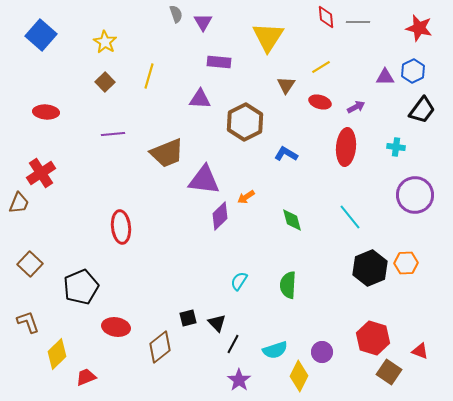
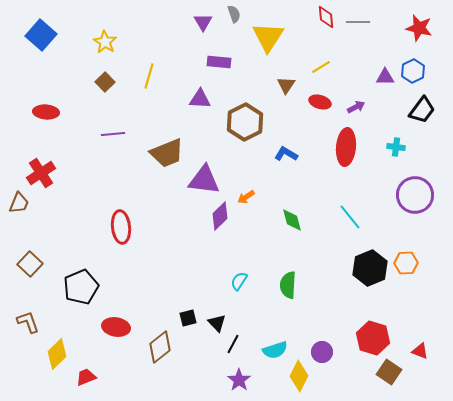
gray semicircle at (176, 14): moved 58 px right
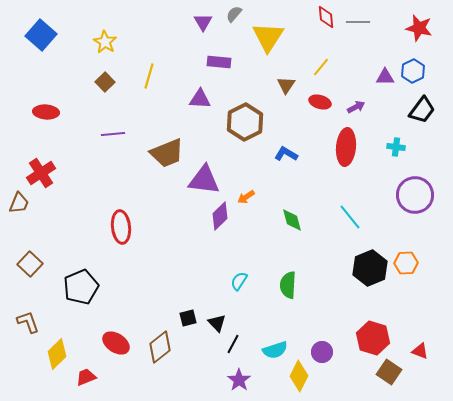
gray semicircle at (234, 14): rotated 120 degrees counterclockwise
yellow line at (321, 67): rotated 18 degrees counterclockwise
red ellipse at (116, 327): moved 16 px down; rotated 24 degrees clockwise
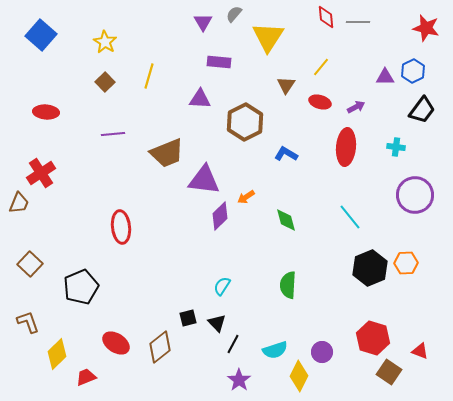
red star at (419, 28): moved 7 px right
green diamond at (292, 220): moved 6 px left
cyan semicircle at (239, 281): moved 17 px left, 5 px down
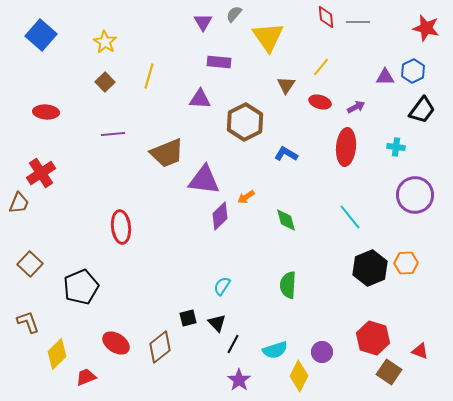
yellow triangle at (268, 37): rotated 8 degrees counterclockwise
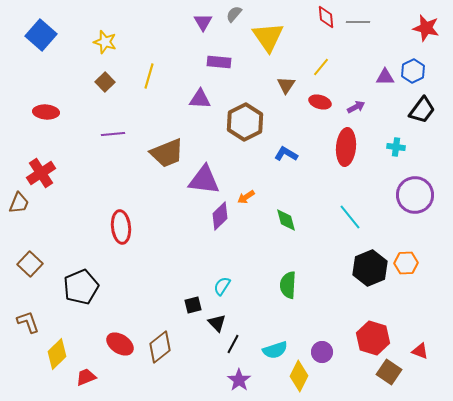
yellow star at (105, 42): rotated 15 degrees counterclockwise
black square at (188, 318): moved 5 px right, 13 px up
red ellipse at (116, 343): moved 4 px right, 1 px down
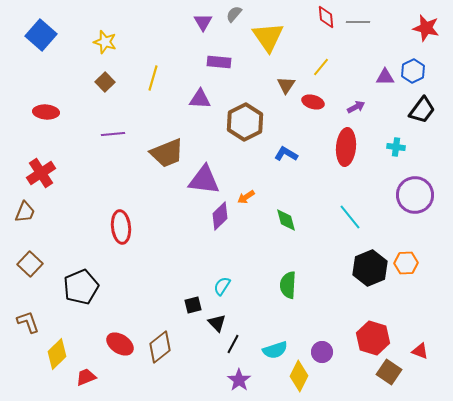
yellow line at (149, 76): moved 4 px right, 2 px down
red ellipse at (320, 102): moved 7 px left
brown trapezoid at (19, 203): moved 6 px right, 9 px down
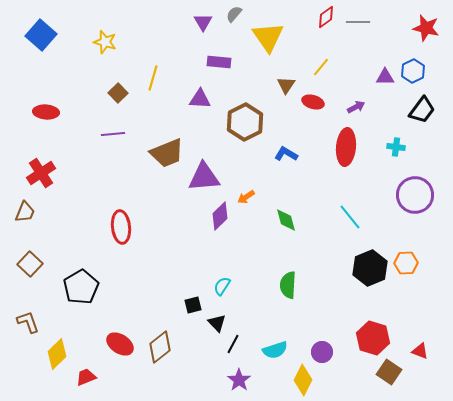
red diamond at (326, 17): rotated 60 degrees clockwise
brown square at (105, 82): moved 13 px right, 11 px down
purple triangle at (204, 180): moved 3 px up; rotated 12 degrees counterclockwise
black pentagon at (81, 287): rotated 8 degrees counterclockwise
yellow diamond at (299, 376): moved 4 px right, 4 px down
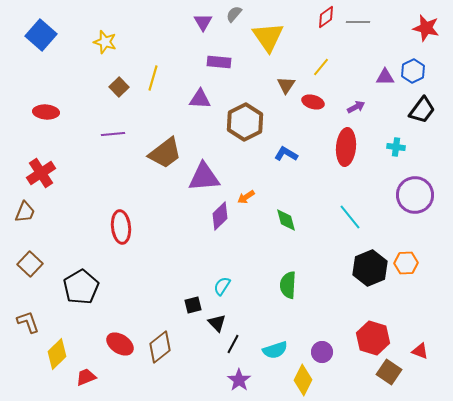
brown square at (118, 93): moved 1 px right, 6 px up
brown trapezoid at (167, 153): moved 2 px left; rotated 15 degrees counterclockwise
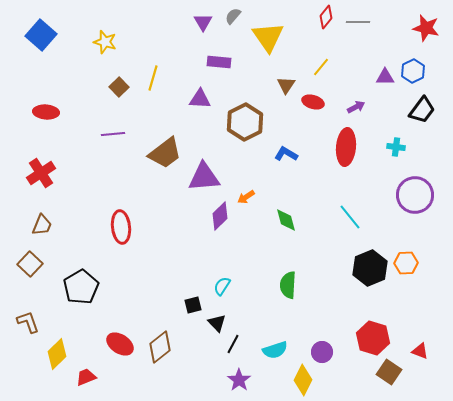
gray semicircle at (234, 14): moved 1 px left, 2 px down
red diamond at (326, 17): rotated 15 degrees counterclockwise
brown trapezoid at (25, 212): moved 17 px right, 13 px down
